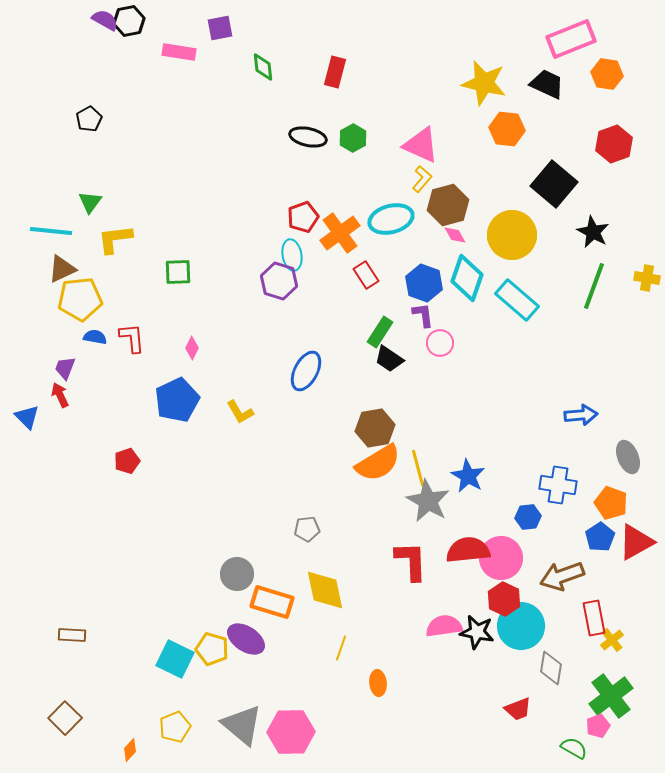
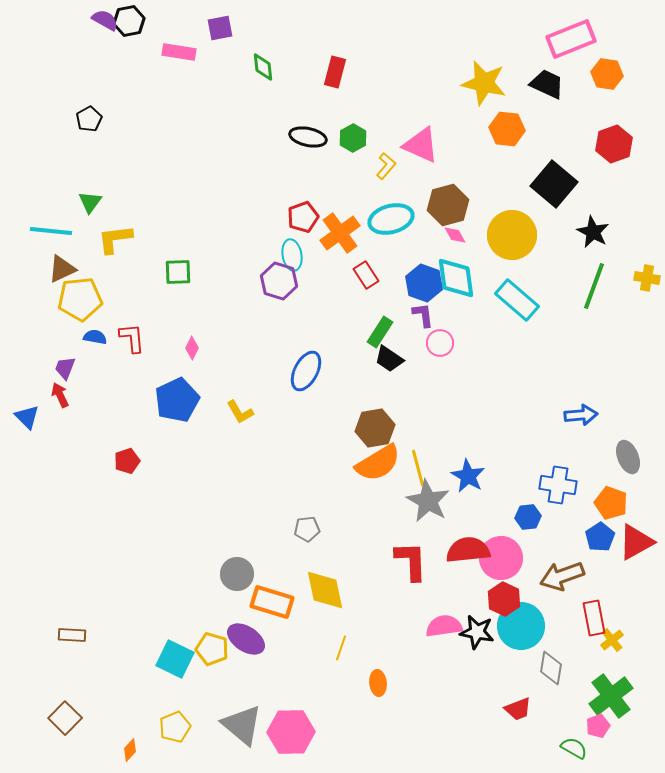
yellow L-shape at (422, 179): moved 36 px left, 13 px up
cyan diamond at (467, 278): moved 11 px left; rotated 27 degrees counterclockwise
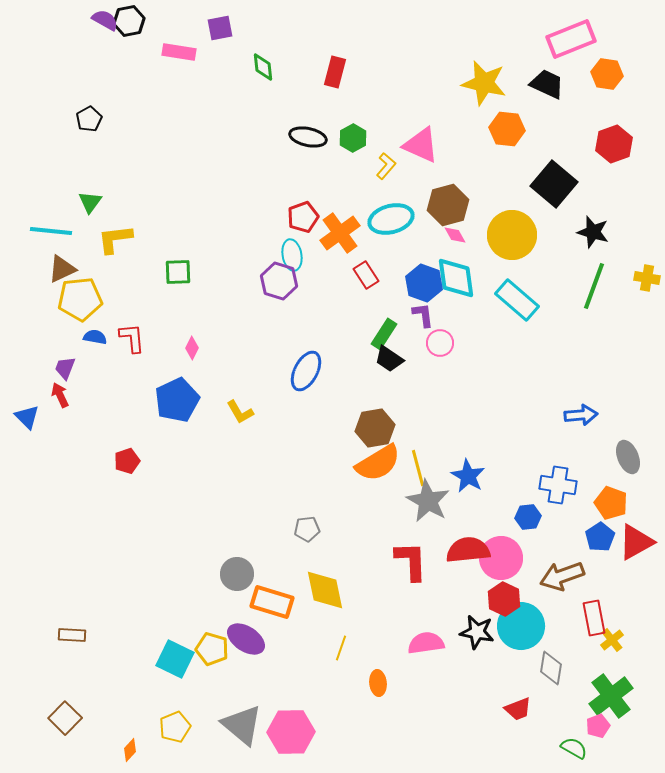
black star at (593, 232): rotated 12 degrees counterclockwise
green rectangle at (380, 332): moved 4 px right, 2 px down
pink semicircle at (444, 626): moved 18 px left, 17 px down
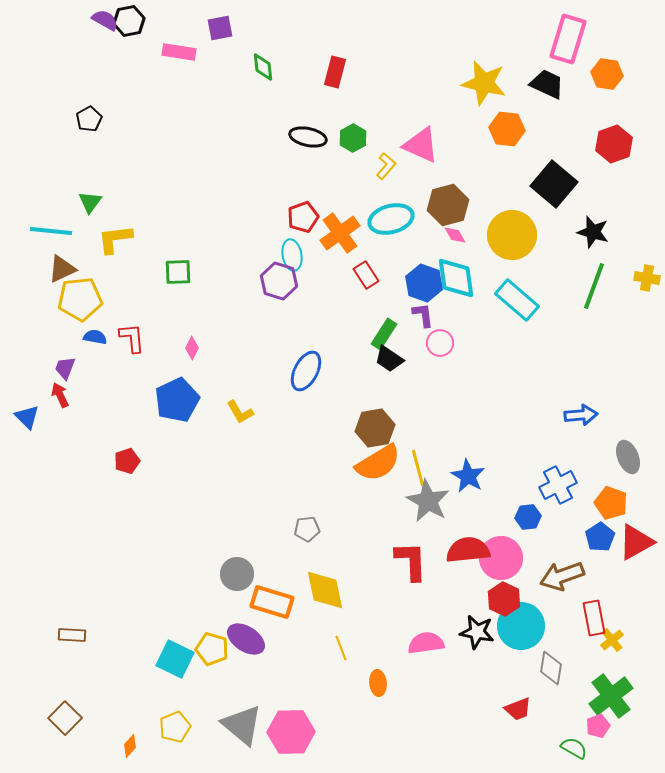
pink rectangle at (571, 39): moved 3 px left; rotated 51 degrees counterclockwise
blue cross at (558, 485): rotated 36 degrees counterclockwise
yellow line at (341, 648): rotated 40 degrees counterclockwise
orange diamond at (130, 750): moved 4 px up
